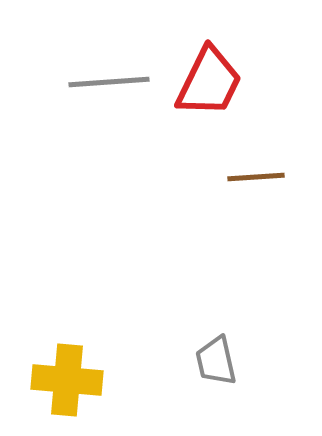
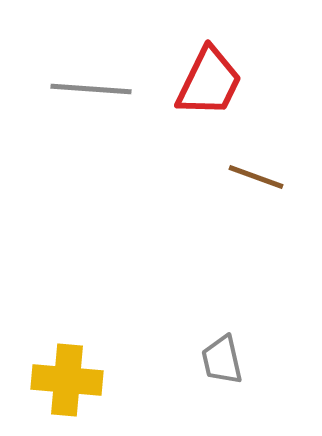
gray line: moved 18 px left, 7 px down; rotated 8 degrees clockwise
brown line: rotated 24 degrees clockwise
gray trapezoid: moved 6 px right, 1 px up
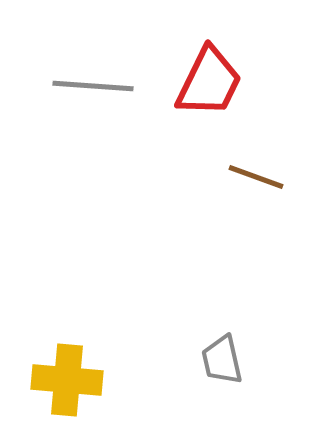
gray line: moved 2 px right, 3 px up
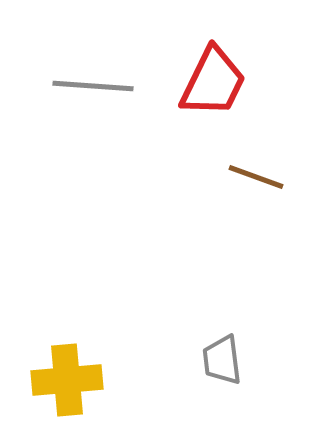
red trapezoid: moved 4 px right
gray trapezoid: rotated 6 degrees clockwise
yellow cross: rotated 10 degrees counterclockwise
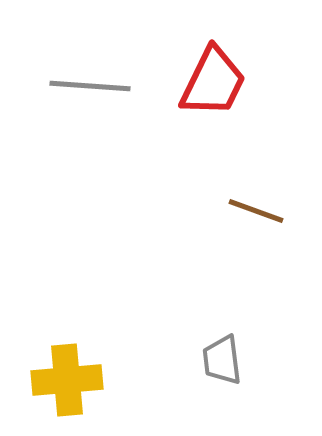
gray line: moved 3 px left
brown line: moved 34 px down
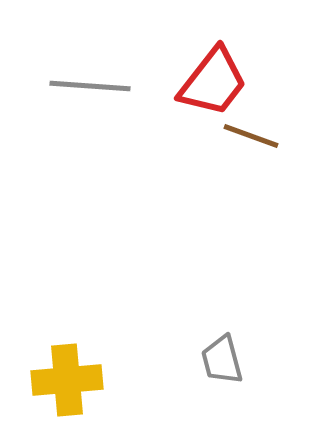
red trapezoid: rotated 12 degrees clockwise
brown line: moved 5 px left, 75 px up
gray trapezoid: rotated 8 degrees counterclockwise
